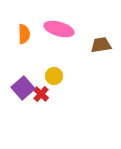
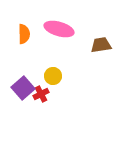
yellow circle: moved 1 px left
red cross: rotated 21 degrees clockwise
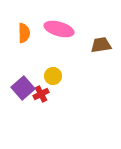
orange semicircle: moved 1 px up
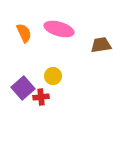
orange semicircle: rotated 24 degrees counterclockwise
red cross: moved 3 px down; rotated 21 degrees clockwise
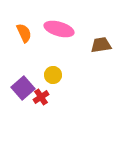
yellow circle: moved 1 px up
red cross: rotated 28 degrees counterclockwise
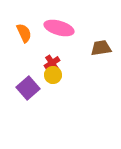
pink ellipse: moved 1 px up
brown trapezoid: moved 3 px down
purple square: moved 5 px right
red cross: moved 11 px right, 34 px up
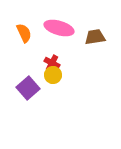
brown trapezoid: moved 6 px left, 11 px up
red cross: rotated 28 degrees counterclockwise
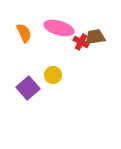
red cross: moved 29 px right, 21 px up
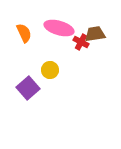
brown trapezoid: moved 3 px up
yellow circle: moved 3 px left, 5 px up
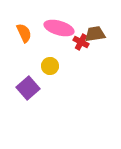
yellow circle: moved 4 px up
